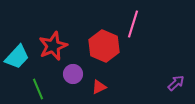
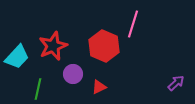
green line: rotated 35 degrees clockwise
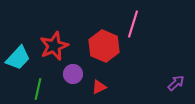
red star: moved 1 px right
cyan trapezoid: moved 1 px right, 1 px down
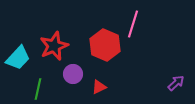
red hexagon: moved 1 px right, 1 px up
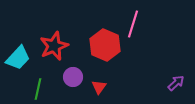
purple circle: moved 3 px down
red triangle: rotated 28 degrees counterclockwise
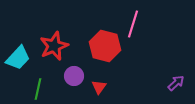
red hexagon: moved 1 px down; rotated 8 degrees counterclockwise
purple circle: moved 1 px right, 1 px up
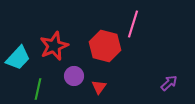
purple arrow: moved 7 px left
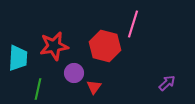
red star: rotated 12 degrees clockwise
cyan trapezoid: rotated 40 degrees counterclockwise
purple circle: moved 3 px up
purple arrow: moved 2 px left
red triangle: moved 5 px left
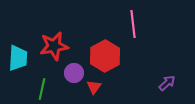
pink line: rotated 24 degrees counterclockwise
red hexagon: moved 10 px down; rotated 16 degrees clockwise
green line: moved 4 px right
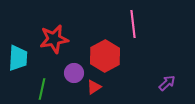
red star: moved 7 px up
red triangle: rotated 21 degrees clockwise
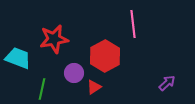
cyan trapezoid: rotated 72 degrees counterclockwise
